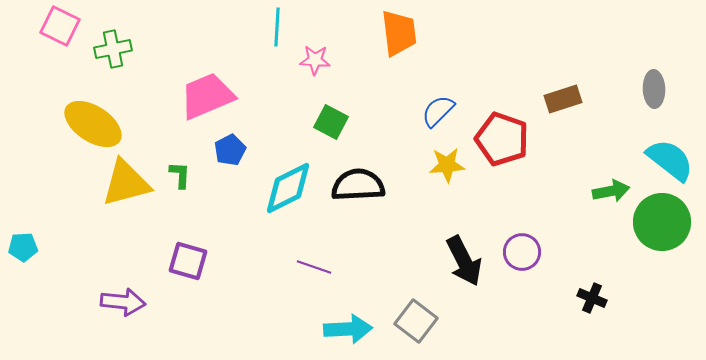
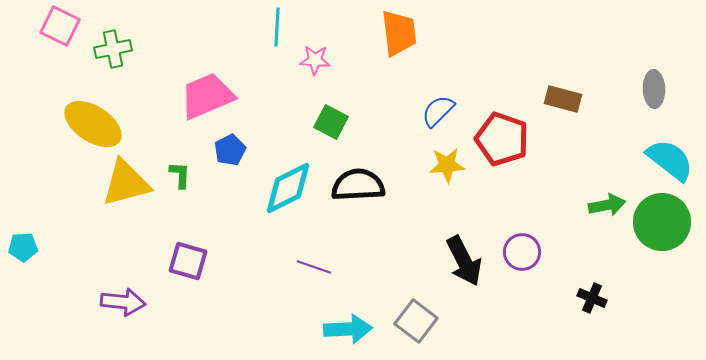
brown rectangle: rotated 33 degrees clockwise
green arrow: moved 4 px left, 14 px down
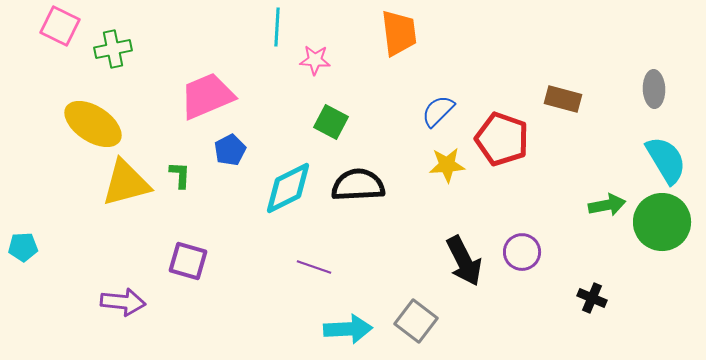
cyan semicircle: moved 4 px left; rotated 21 degrees clockwise
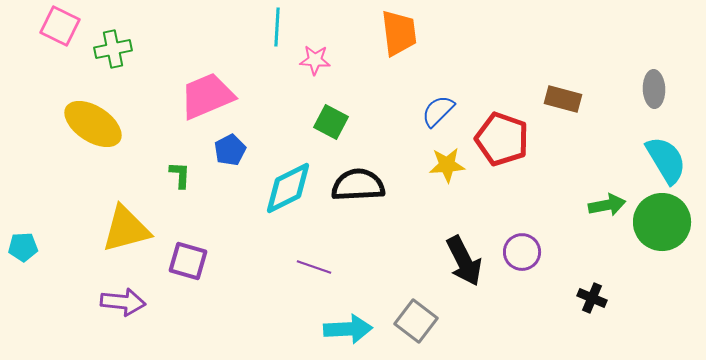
yellow triangle: moved 46 px down
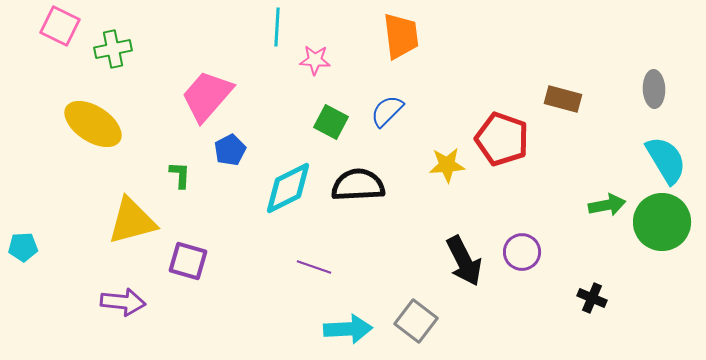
orange trapezoid: moved 2 px right, 3 px down
pink trapezoid: rotated 26 degrees counterclockwise
blue semicircle: moved 51 px left
yellow triangle: moved 6 px right, 8 px up
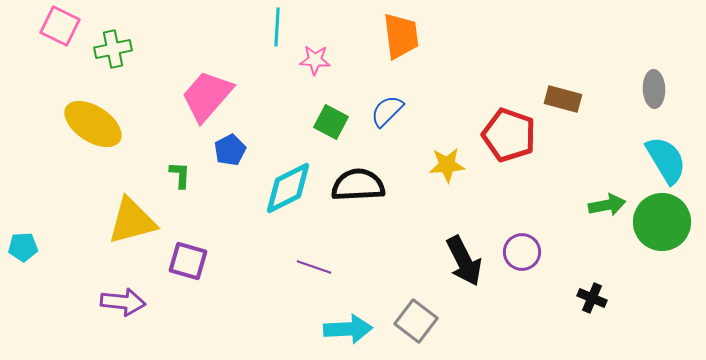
red pentagon: moved 7 px right, 4 px up
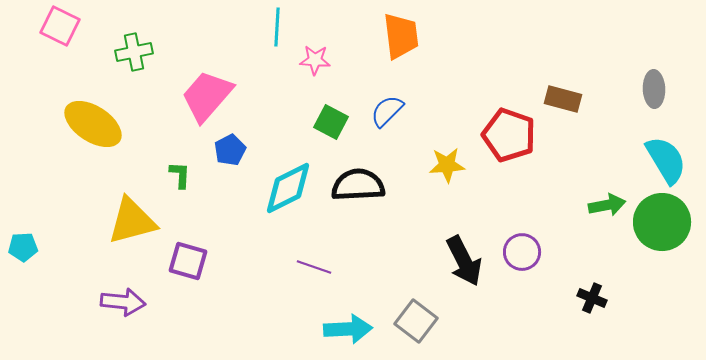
green cross: moved 21 px right, 3 px down
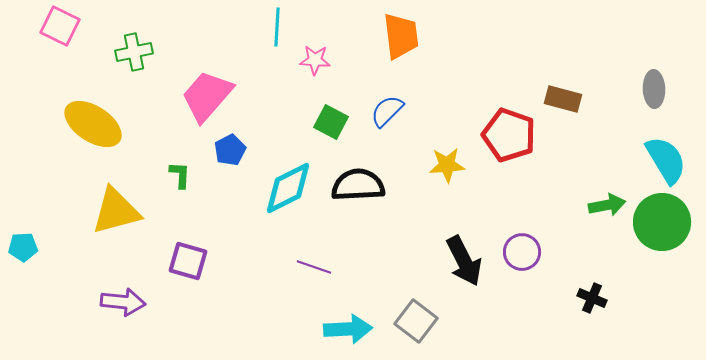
yellow triangle: moved 16 px left, 10 px up
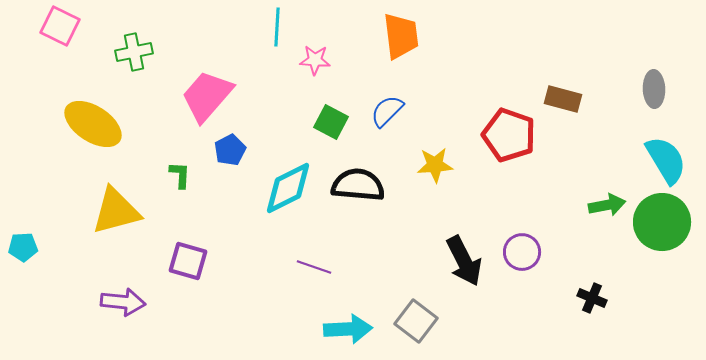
yellow star: moved 12 px left
black semicircle: rotated 8 degrees clockwise
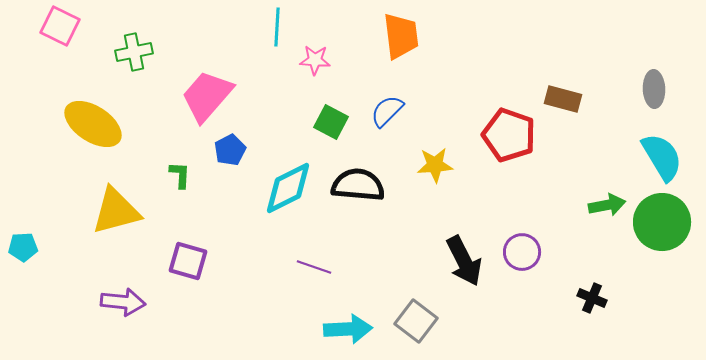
cyan semicircle: moved 4 px left, 3 px up
